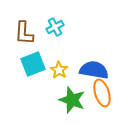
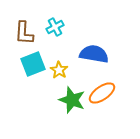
blue semicircle: moved 16 px up
orange ellipse: rotated 72 degrees clockwise
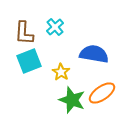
cyan cross: rotated 12 degrees counterclockwise
cyan square: moved 4 px left, 3 px up
yellow star: moved 2 px right, 2 px down
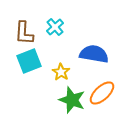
orange ellipse: rotated 8 degrees counterclockwise
